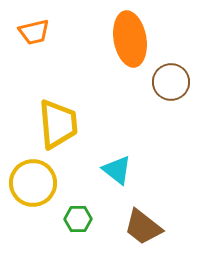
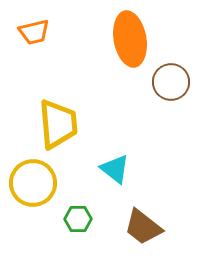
cyan triangle: moved 2 px left, 1 px up
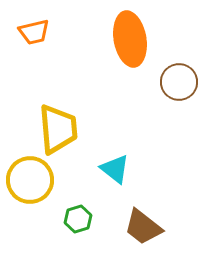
brown circle: moved 8 px right
yellow trapezoid: moved 5 px down
yellow circle: moved 3 px left, 3 px up
green hexagon: rotated 16 degrees counterclockwise
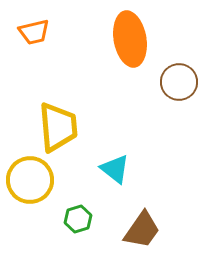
yellow trapezoid: moved 2 px up
brown trapezoid: moved 1 px left, 3 px down; rotated 93 degrees counterclockwise
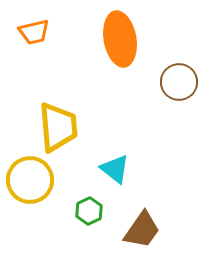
orange ellipse: moved 10 px left
green hexagon: moved 11 px right, 8 px up; rotated 8 degrees counterclockwise
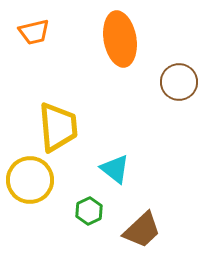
brown trapezoid: rotated 12 degrees clockwise
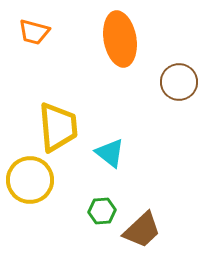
orange trapezoid: rotated 28 degrees clockwise
cyan triangle: moved 5 px left, 16 px up
green hexagon: moved 13 px right; rotated 20 degrees clockwise
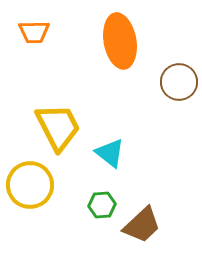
orange trapezoid: rotated 16 degrees counterclockwise
orange ellipse: moved 2 px down
yellow trapezoid: rotated 22 degrees counterclockwise
yellow circle: moved 5 px down
green hexagon: moved 6 px up
brown trapezoid: moved 5 px up
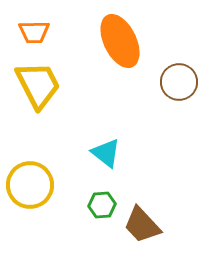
orange ellipse: rotated 16 degrees counterclockwise
yellow trapezoid: moved 20 px left, 42 px up
cyan triangle: moved 4 px left
brown trapezoid: rotated 90 degrees clockwise
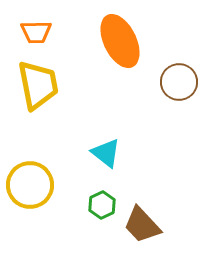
orange trapezoid: moved 2 px right
yellow trapezoid: rotated 16 degrees clockwise
green hexagon: rotated 20 degrees counterclockwise
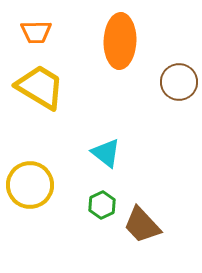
orange ellipse: rotated 28 degrees clockwise
yellow trapezoid: moved 2 px right, 2 px down; rotated 48 degrees counterclockwise
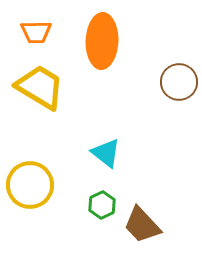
orange ellipse: moved 18 px left
